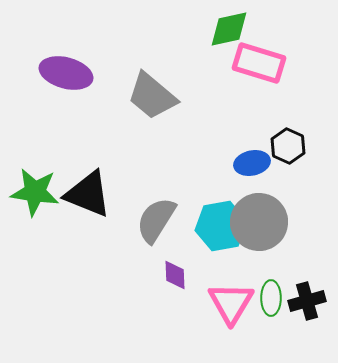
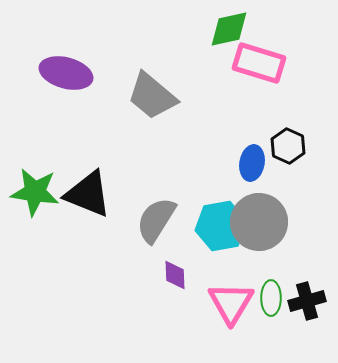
blue ellipse: rotated 68 degrees counterclockwise
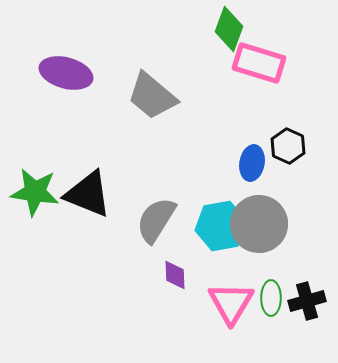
green diamond: rotated 57 degrees counterclockwise
gray circle: moved 2 px down
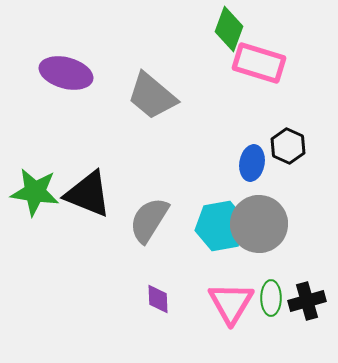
gray semicircle: moved 7 px left
purple diamond: moved 17 px left, 24 px down
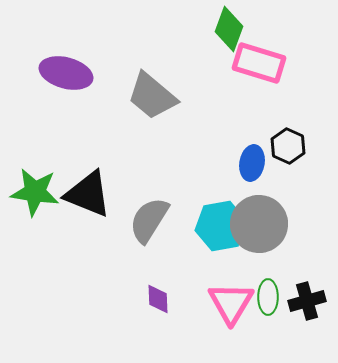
green ellipse: moved 3 px left, 1 px up
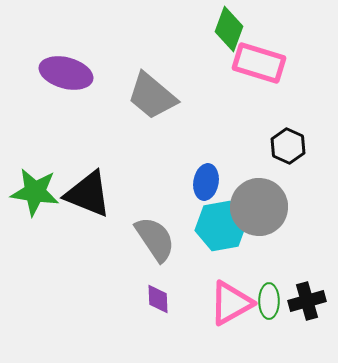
blue ellipse: moved 46 px left, 19 px down
gray semicircle: moved 6 px right, 19 px down; rotated 114 degrees clockwise
gray circle: moved 17 px up
green ellipse: moved 1 px right, 4 px down
pink triangle: rotated 30 degrees clockwise
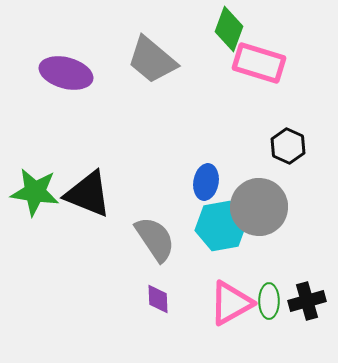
gray trapezoid: moved 36 px up
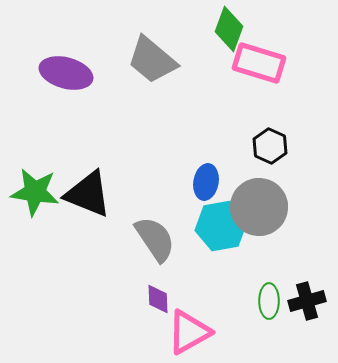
black hexagon: moved 18 px left
pink triangle: moved 42 px left, 29 px down
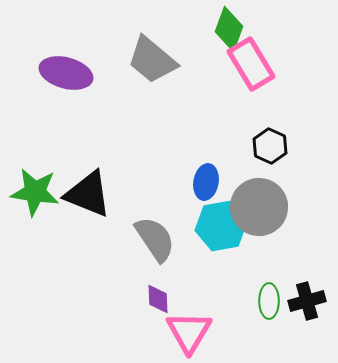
pink rectangle: moved 8 px left, 1 px down; rotated 42 degrees clockwise
pink triangle: rotated 30 degrees counterclockwise
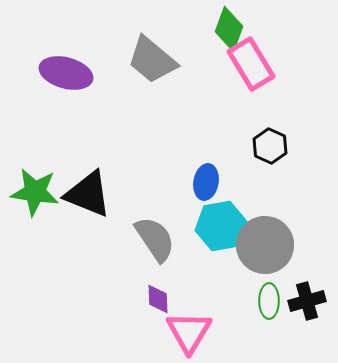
gray circle: moved 6 px right, 38 px down
